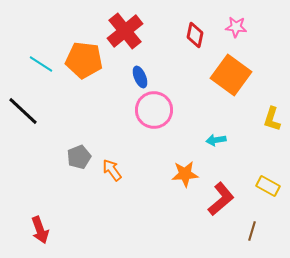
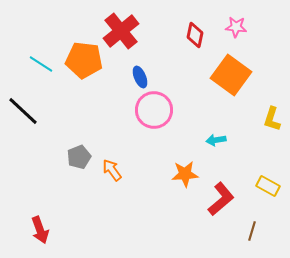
red cross: moved 4 px left
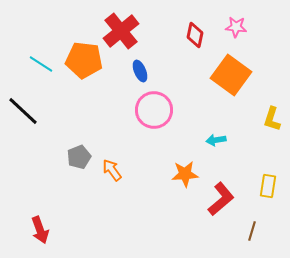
blue ellipse: moved 6 px up
yellow rectangle: rotated 70 degrees clockwise
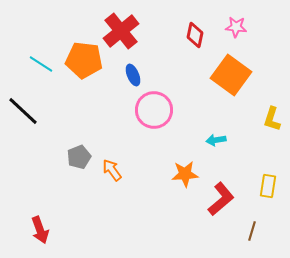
blue ellipse: moved 7 px left, 4 px down
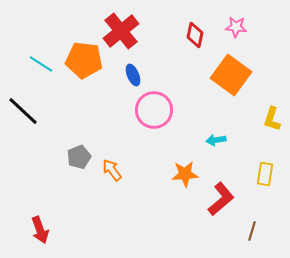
yellow rectangle: moved 3 px left, 12 px up
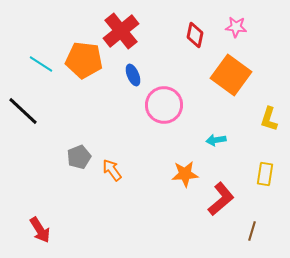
pink circle: moved 10 px right, 5 px up
yellow L-shape: moved 3 px left
red arrow: rotated 12 degrees counterclockwise
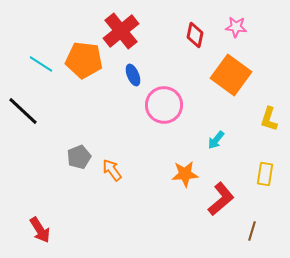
cyan arrow: rotated 42 degrees counterclockwise
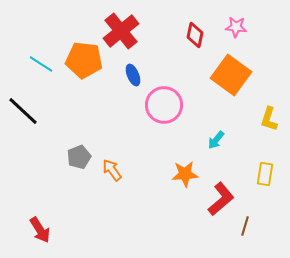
brown line: moved 7 px left, 5 px up
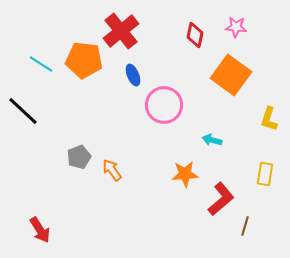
cyan arrow: moved 4 px left; rotated 66 degrees clockwise
